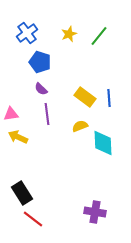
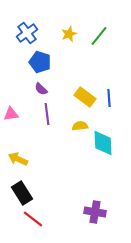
yellow semicircle: rotated 14 degrees clockwise
yellow arrow: moved 22 px down
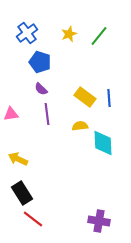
purple cross: moved 4 px right, 9 px down
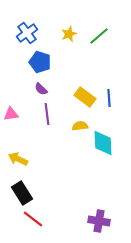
green line: rotated 10 degrees clockwise
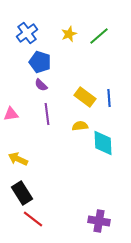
purple semicircle: moved 4 px up
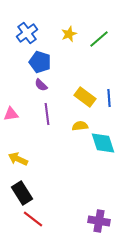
green line: moved 3 px down
cyan diamond: rotated 16 degrees counterclockwise
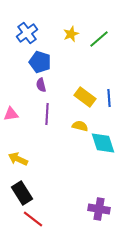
yellow star: moved 2 px right
purple semicircle: rotated 32 degrees clockwise
purple line: rotated 10 degrees clockwise
yellow semicircle: rotated 21 degrees clockwise
purple cross: moved 12 px up
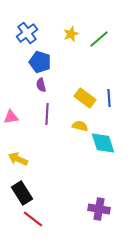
yellow rectangle: moved 1 px down
pink triangle: moved 3 px down
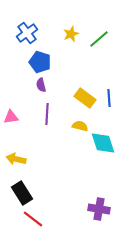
yellow arrow: moved 2 px left; rotated 12 degrees counterclockwise
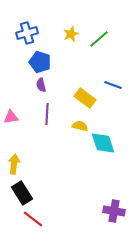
blue cross: rotated 20 degrees clockwise
blue line: moved 4 px right, 13 px up; rotated 66 degrees counterclockwise
yellow arrow: moved 2 px left, 5 px down; rotated 84 degrees clockwise
purple cross: moved 15 px right, 2 px down
